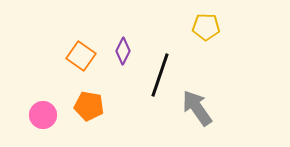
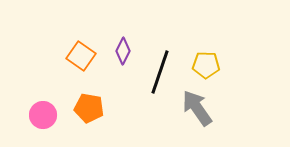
yellow pentagon: moved 38 px down
black line: moved 3 px up
orange pentagon: moved 2 px down
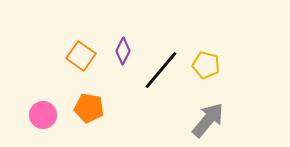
yellow pentagon: rotated 12 degrees clockwise
black line: moved 1 px right, 2 px up; rotated 21 degrees clockwise
gray arrow: moved 11 px right, 12 px down; rotated 75 degrees clockwise
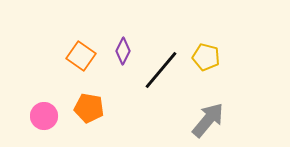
yellow pentagon: moved 8 px up
pink circle: moved 1 px right, 1 px down
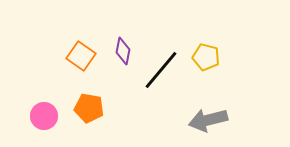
purple diamond: rotated 16 degrees counterclockwise
gray arrow: rotated 144 degrees counterclockwise
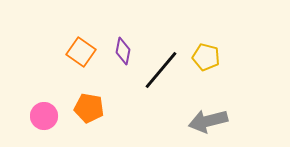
orange square: moved 4 px up
gray arrow: moved 1 px down
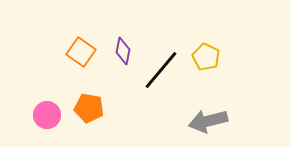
yellow pentagon: rotated 12 degrees clockwise
pink circle: moved 3 px right, 1 px up
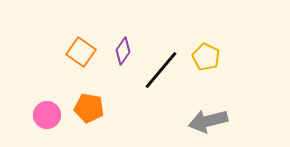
purple diamond: rotated 24 degrees clockwise
